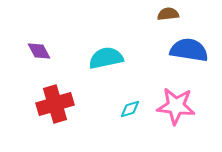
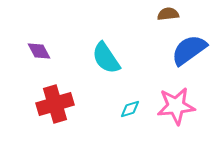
blue semicircle: rotated 45 degrees counterclockwise
cyan semicircle: rotated 112 degrees counterclockwise
pink star: rotated 12 degrees counterclockwise
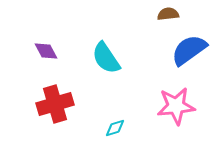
purple diamond: moved 7 px right
cyan diamond: moved 15 px left, 19 px down
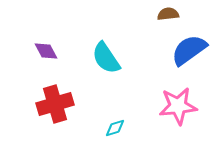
pink star: moved 2 px right
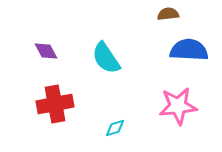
blue semicircle: rotated 39 degrees clockwise
red cross: rotated 6 degrees clockwise
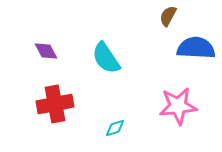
brown semicircle: moved 2 px down; rotated 55 degrees counterclockwise
blue semicircle: moved 7 px right, 2 px up
